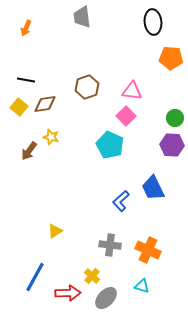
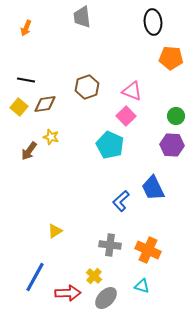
pink triangle: rotated 15 degrees clockwise
green circle: moved 1 px right, 2 px up
yellow cross: moved 2 px right
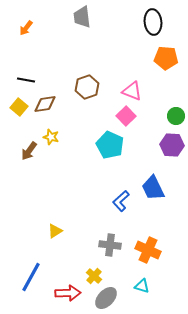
orange arrow: rotated 14 degrees clockwise
orange pentagon: moved 5 px left
blue line: moved 4 px left
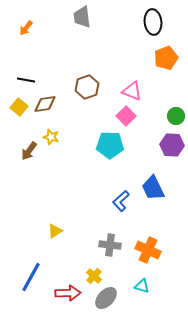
orange pentagon: rotated 25 degrees counterclockwise
cyan pentagon: rotated 24 degrees counterclockwise
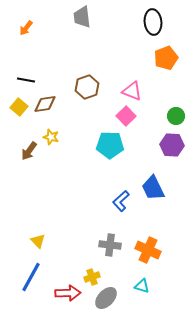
yellow triangle: moved 17 px left, 10 px down; rotated 42 degrees counterclockwise
yellow cross: moved 2 px left, 1 px down; rotated 28 degrees clockwise
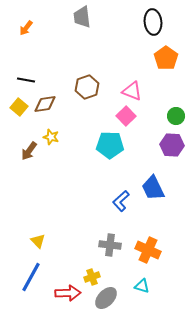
orange pentagon: rotated 15 degrees counterclockwise
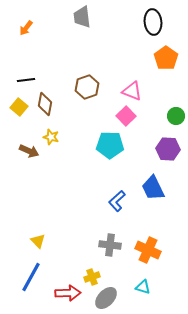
black line: rotated 18 degrees counterclockwise
brown diamond: rotated 70 degrees counterclockwise
purple hexagon: moved 4 px left, 4 px down
brown arrow: rotated 102 degrees counterclockwise
blue L-shape: moved 4 px left
cyan triangle: moved 1 px right, 1 px down
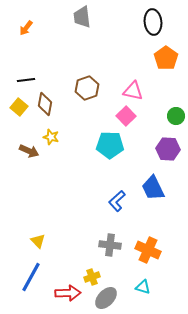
brown hexagon: moved 1 px down
pink triangle: moved 1 px right; rotated 10 degrees counterclockwise
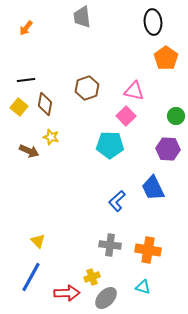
pink triangle: moved 1 px right
orange cross: rotated 15 degrees counterclockwise
red arrow: moved 1 px left
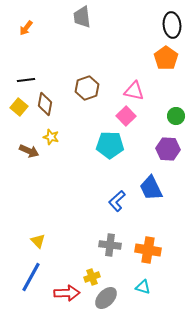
black ellipse: moved 19 px right, 3 px down
blue trapezoid: moved 2 px left
